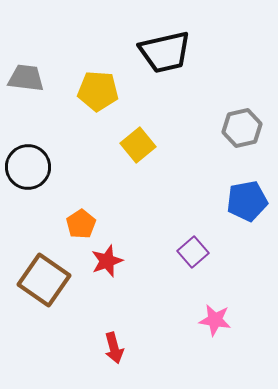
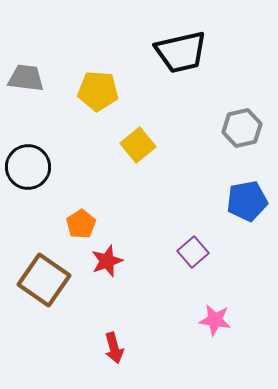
black trapezoid: moved 16 px right
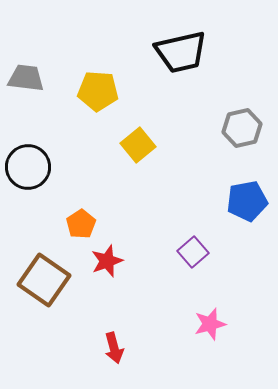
pink star: moved 5 px left, 4 px down; rotated 24 degrees counterclockwise
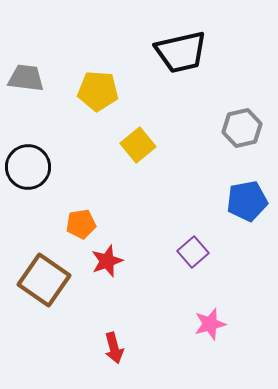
orange pentagon: rotated 24 degrees clockwise
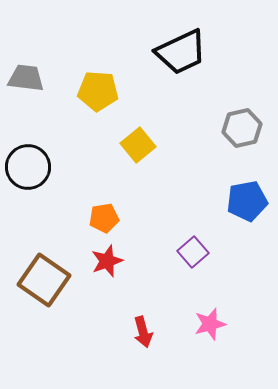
black trapezoid: rotated 12 degrees counterclockwise
orange pentagon: moved 23 px right, 6 px up
red arrow: moved 29 px right, 16 px up
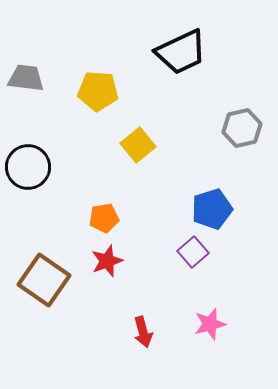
blue pentagon: moved 35 px left, 8 px down; rotated 6 degrees counterclockwise
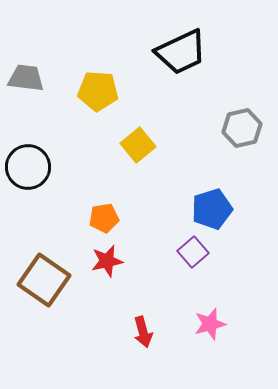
red star: rotated 8 degrees clockwise
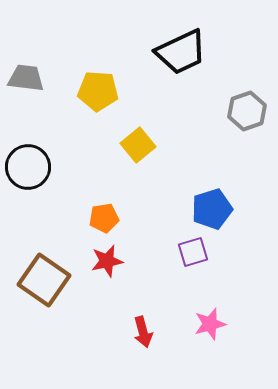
gray hexagon: moved 5 px right, 17 px up; rotated 6 degrees counterclockwise
purple square: rotated 24 degrees clockwise
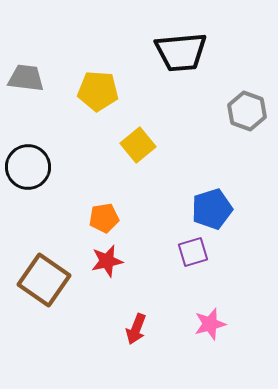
black trapezoid: rotated 20 degrees clockwise
gray hexagon: rotated 21 degrees counterclockwise
red arrow: moved 7 px left, 3 px up; rotated 36 degrees clockwise
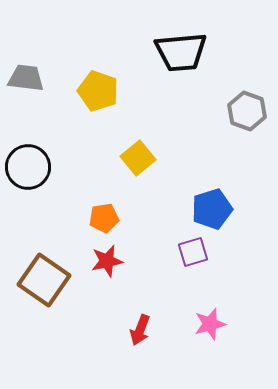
yellow pentagon: rotated 15 degrees clockwise
yellow square: moved 13 px down
red arrow: moved 4 px right, 1 px down
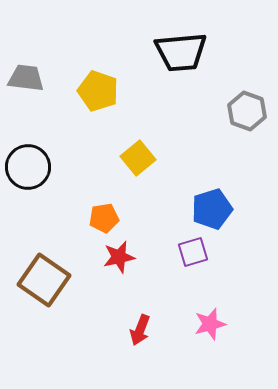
red star: moved 12 px right, 4 px up
